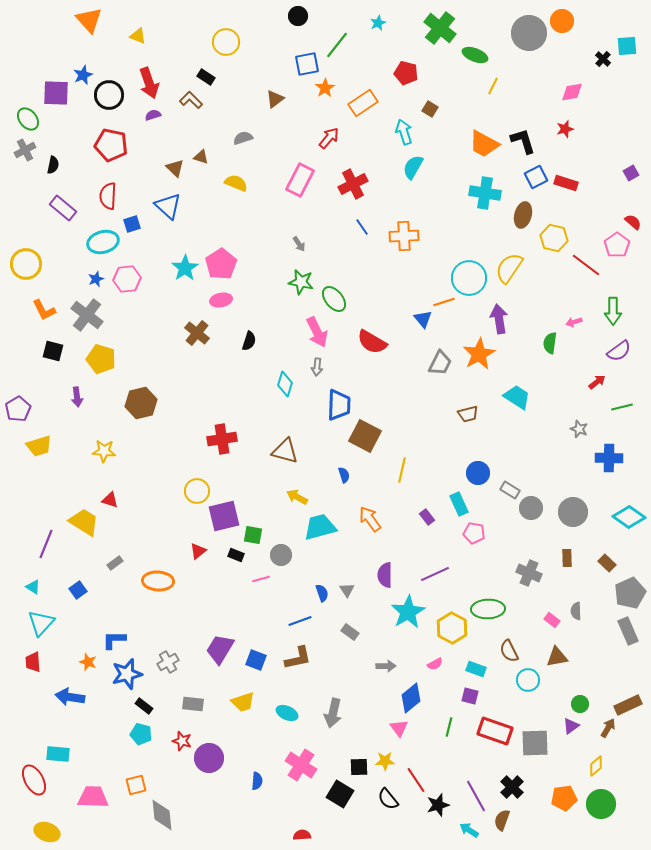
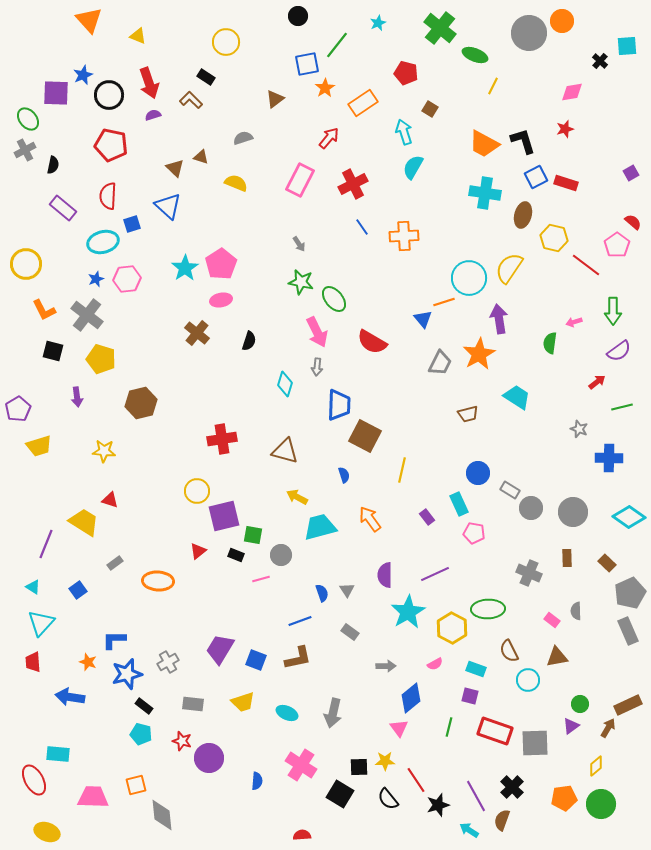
black cross at (603, 59): moved 3 px left, 2 px down
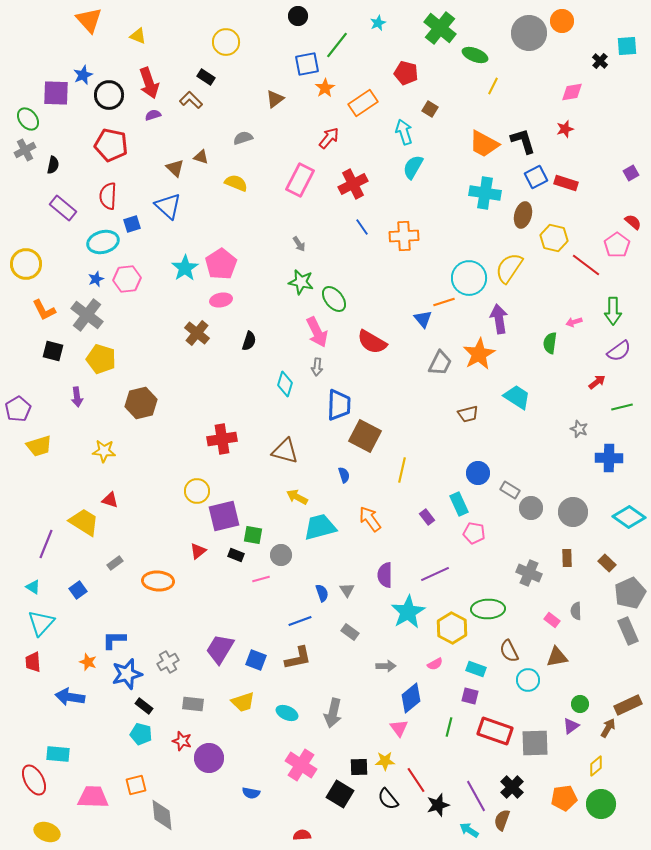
blue semicircle at (257, 781): moved 6 px left, 12 px down; rotated 96 degrees clockwise
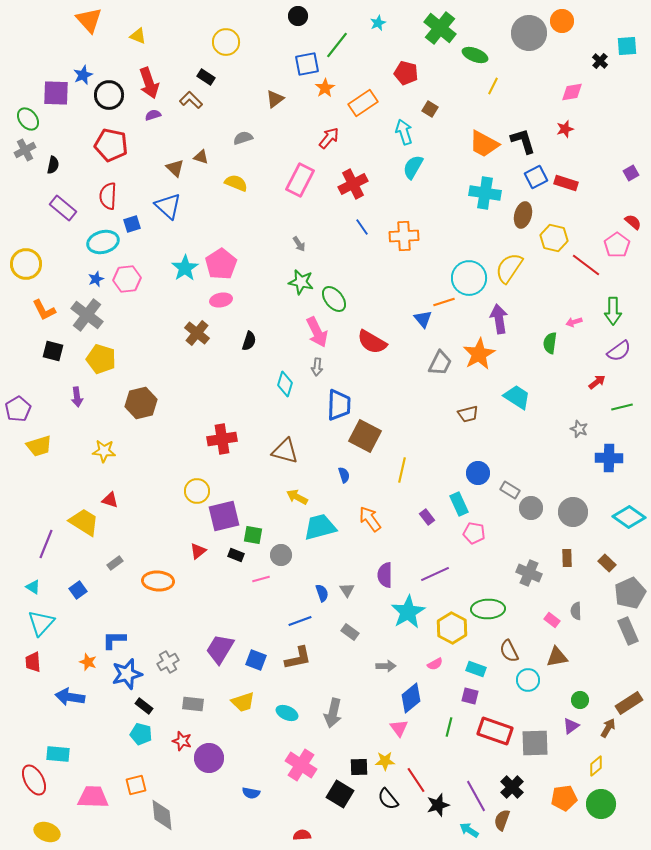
green circle at (580, 704): moved 4 px up
brown rectangle at (628, 705): moved 1 px right, 2 px up; rotated 8 degrees counterclockwise
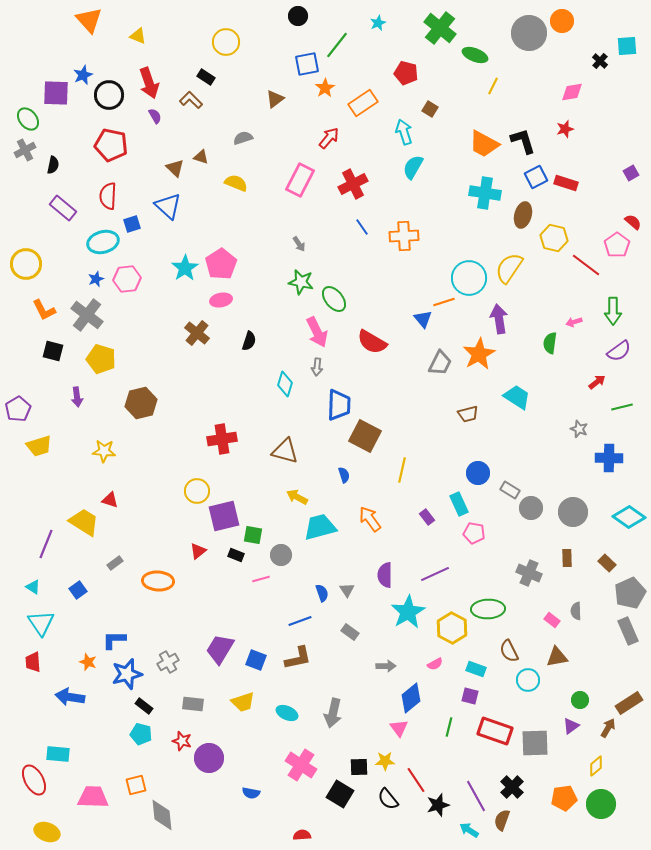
purple semicircle at (153, 115): moved 2 px right, 1 px down; rotated 77 degrees clockwise
cyan triangle at (41, 623): rotated 16 degrees counterclockwise
